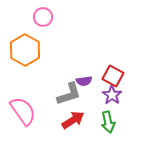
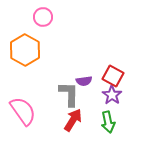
gray L-shape: rotated 72 degrees counterclockwise
red arrow: rotated 25 degrees counterclockwise
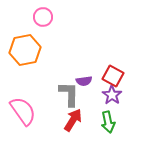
orange hexagon: rotated 20 degrees clockwise
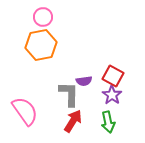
orange hexagon: moved 16 px right, 5 px up
pink semicircle: moved 2 px right
red arrow: moved 1 px down
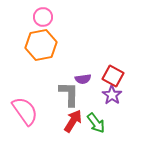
purple semicircle: moved 1 px left, 2 px up
green arrow: moved 12 px left, 1 px down; rotated 25 degrees counterclockwise
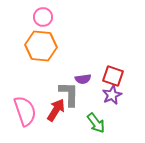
orange hexagon: moved 1 px down; rotated 16 degrees clockwise
red square: rotated 10 degrees counterclockwise
purple star: rotated 12 degrees clockwise
pink semicircle: rotated 16 degrees clockwise
red arrow: moved 17 px left, 11 px up
